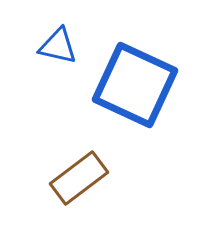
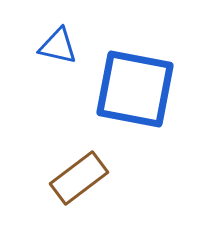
blue square: moved 4 px down; rotated 14 degrees counterclockwise
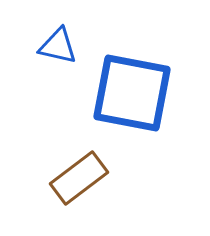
blue square: moved 3 px left, 4 px down
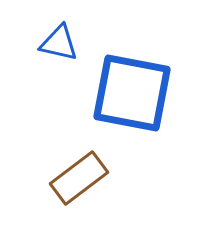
blue triangle: moved 1 px right, 3 px up
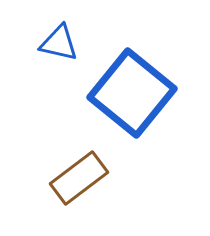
blue square: rotated 28 degrees clockwise
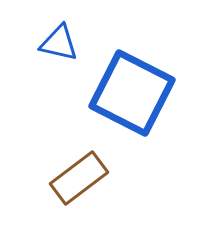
blue square: rotated 12 degrees counterclockwise
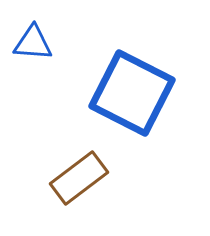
blue triangle: moved 26 px left; rotated 9 degrees counterclockwise
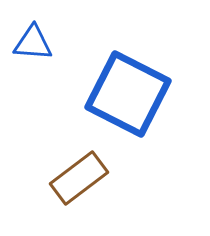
blue square: moved 4 px left, 1 px down
